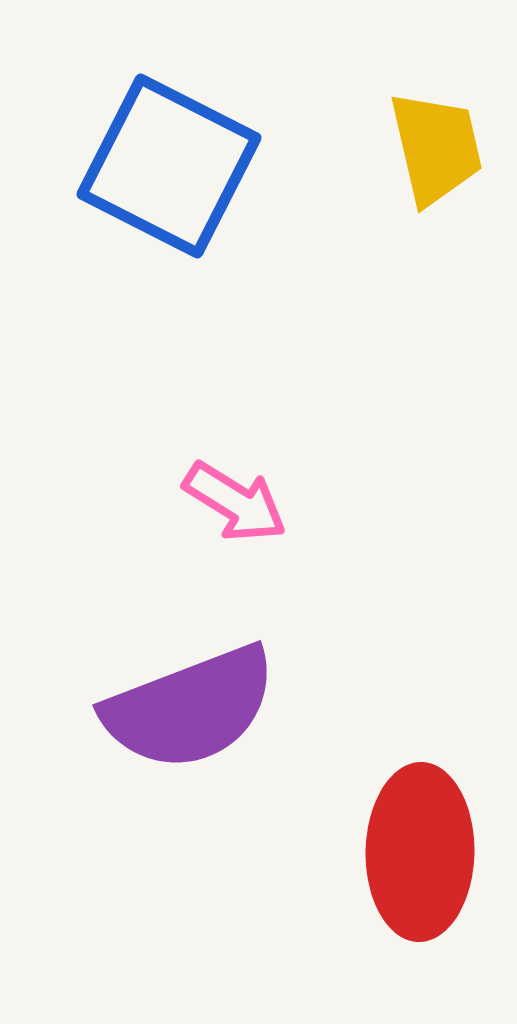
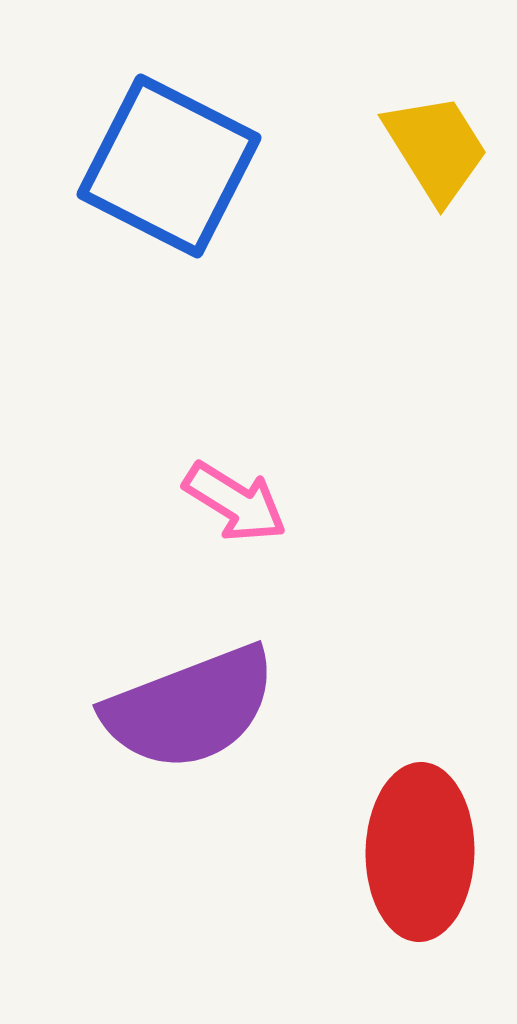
yellow trapezoid: rotated 19 degrees counterclockwise
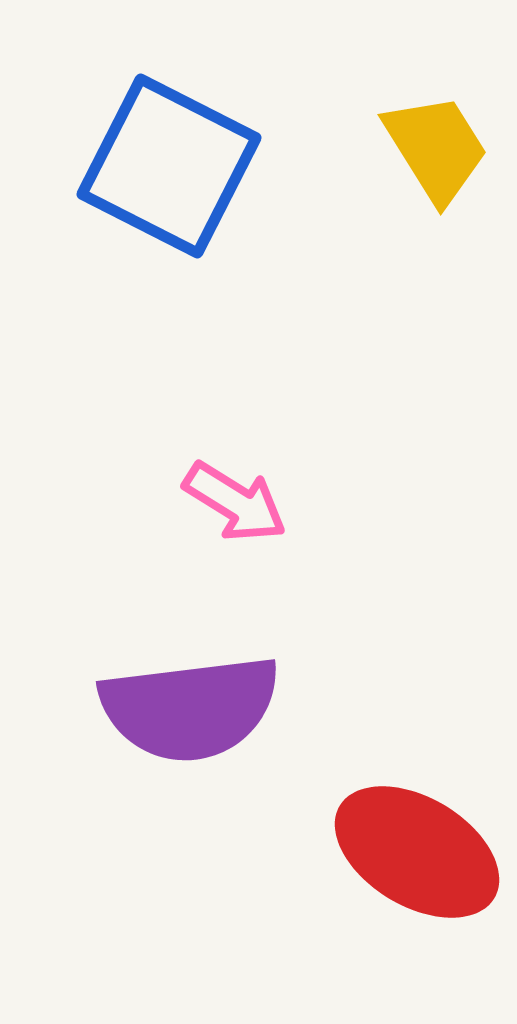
purple semicircle: rotated 14 degrees clockwise
red ellipse: moved 3 px left; rotated 60 degrees counterclockwise
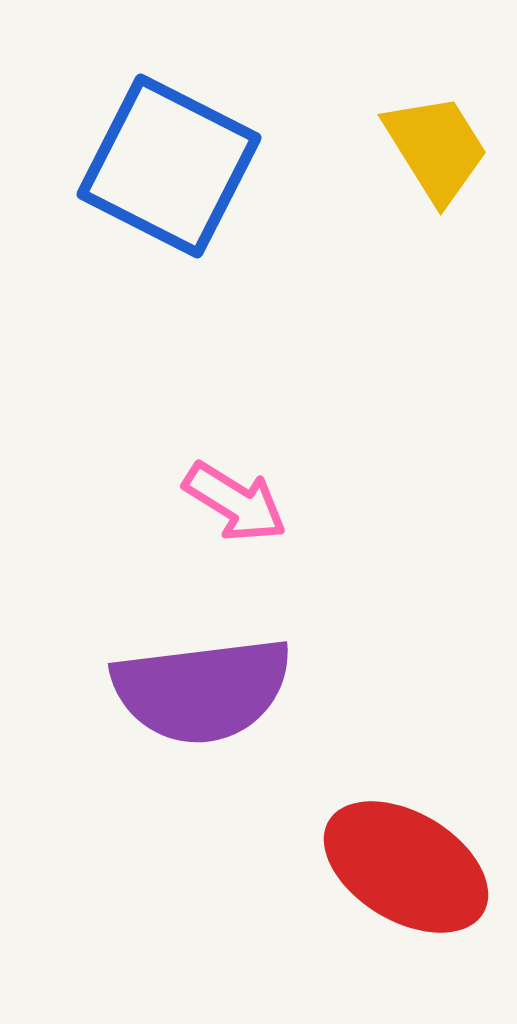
purple semicircle: moved 12 px right, 18 px up
red ellipse: moved 11 px left, 15 px down
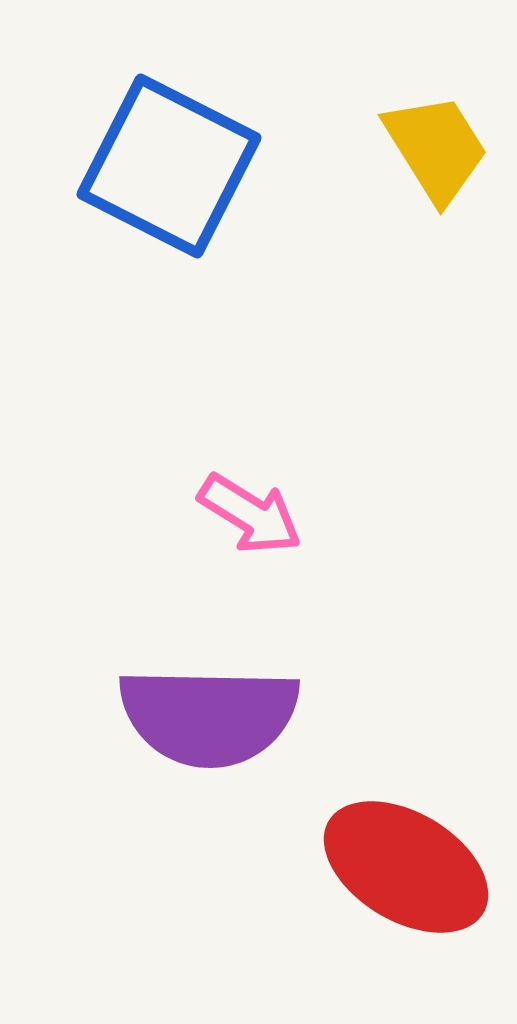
pink arrow: moved 15 px right, 12 px down
purple semicircle: moved 7 px right, 26 px down; rotated 8 degrees clockwise
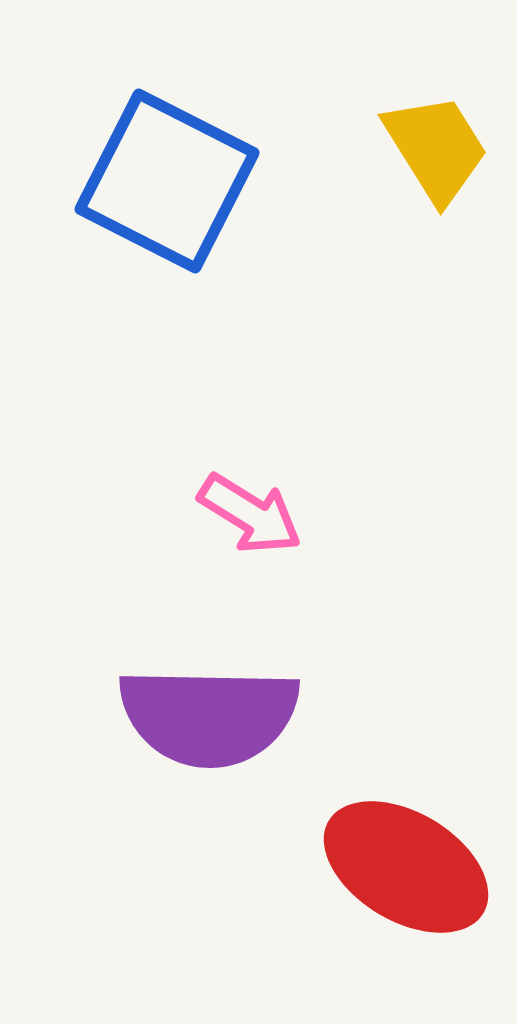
blue square: moved 2 px left, 15 px down
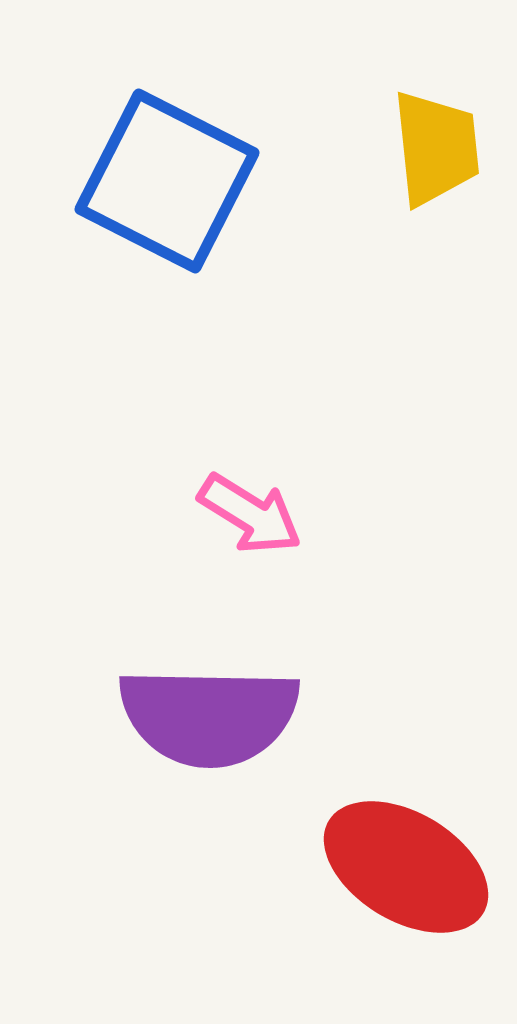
yellow trapezoid: rotated 26 degrees clockwise
